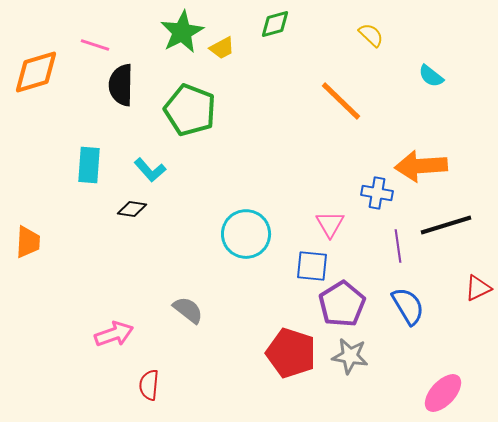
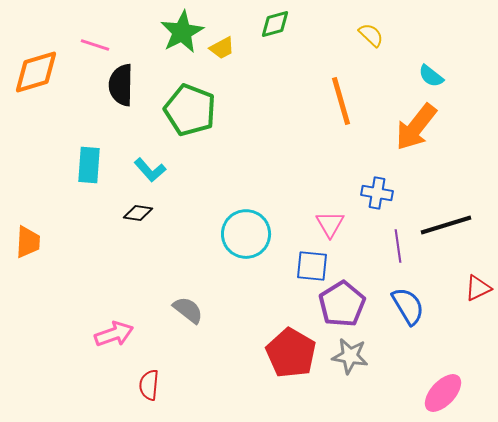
orange line: rotated 30 degrees clockwise
orange arrow: moved 5 px left, 39 px up; rotated 48 degrees counterclockwise
black diamond: moved 6 px right, 4 px down
red pentagon: rotated 12 degrees clockwise
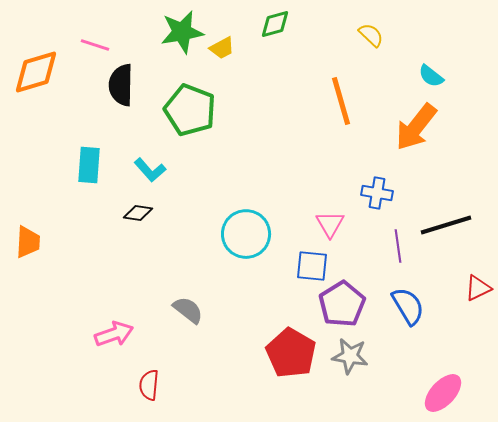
green star: rotated 18 degrees clockwise
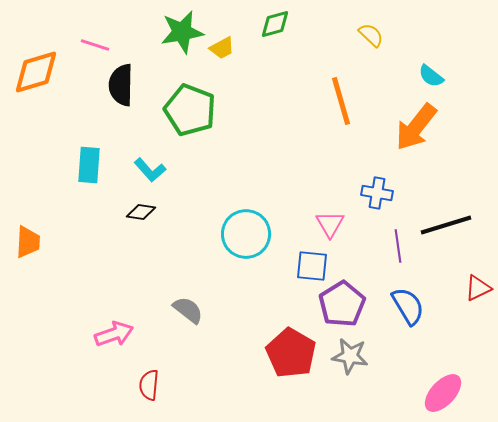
black diamond: moved 3 px right, 1 px up
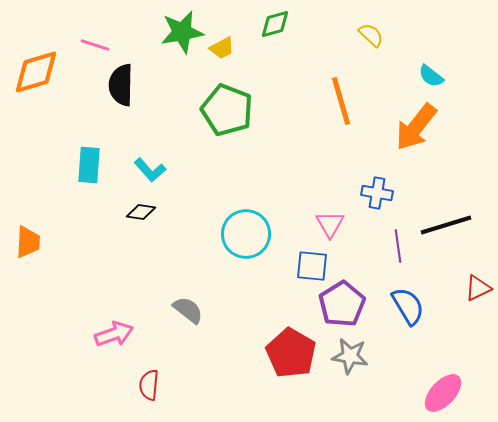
green pentagon: moved 37 px right
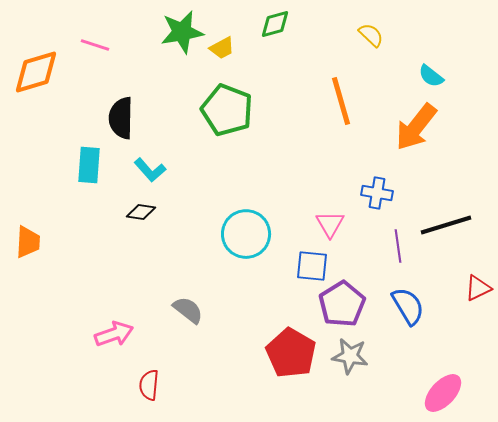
black semicircle: moved 33 px down
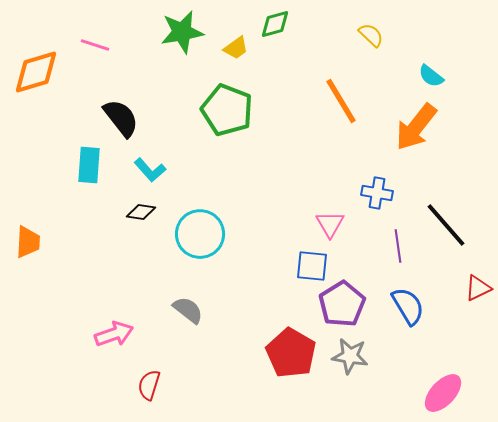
yellow trapezoid: moved 14 px right; rotated 8 degrees counterclockwise
orange line: rotated 15 degrees counterclockwise
black semicircle: rotated 141 degrees clockwise
black line: rotated 66 degrees clockwise
cyan circle: moved 46 px left
red semicircle: rotated 12 degrees clockwise
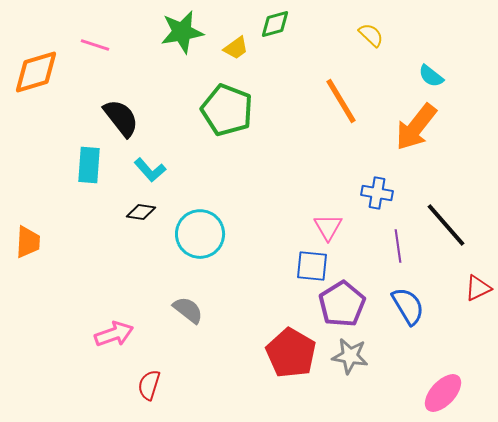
pink triangle: moved 2 px left, 3 px down
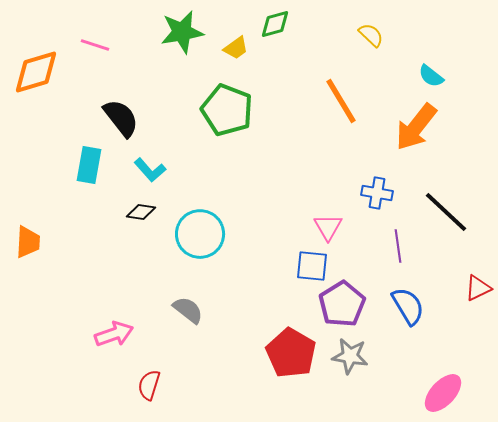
cyan rectangle: rotated 6 degrees clockwise
black line: moved 13 px up; rotated 6 degrees counterclockwise
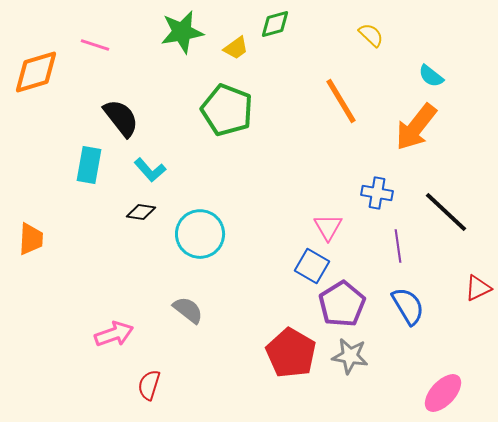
orange trapezoid: moved 3 px right, 3 px up
blue square: rotated 24 degrees clockwise
